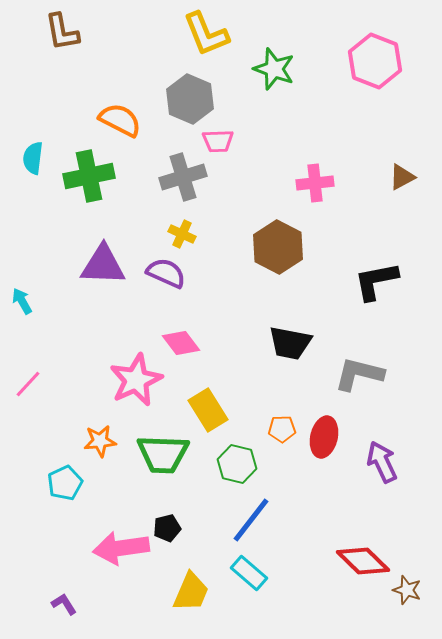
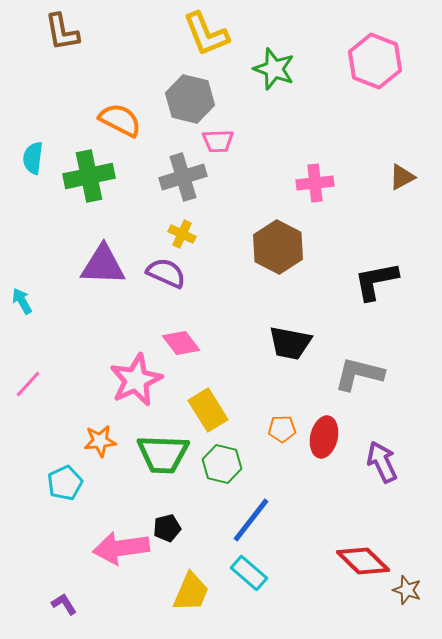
gray hexagon: rotated 9 degrees counterclockwise
green hexagon: moved 15 px left
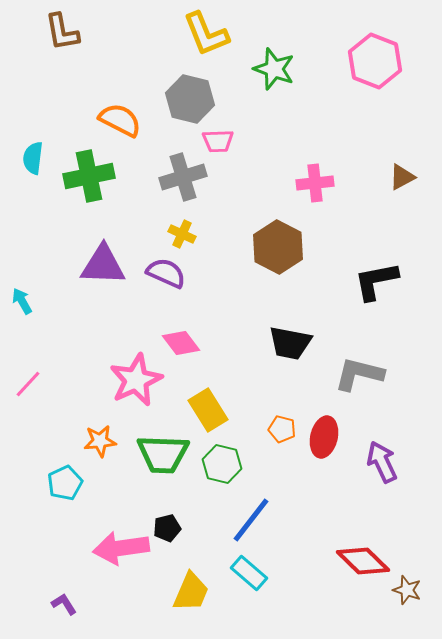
orange pentagon: rotated 16 degrees clockwise
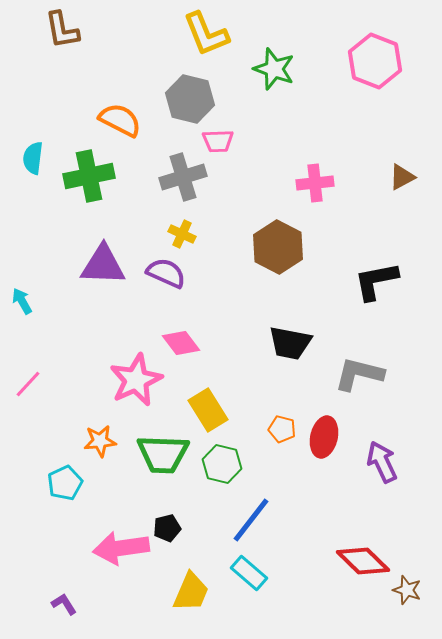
brown L-shape: moved 2 px up
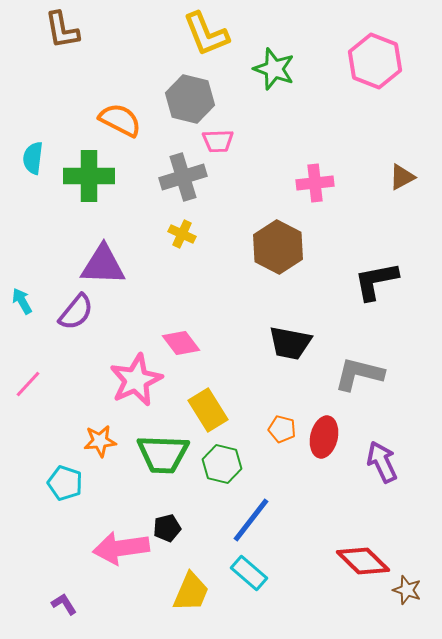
green cross: rotated 12 degrees clockwise
purple semicircle: moved 90 px left, 39 px down; rotated 105 degrees clockwise
cyan pentagon: rotated 28 degrees counterclockwise
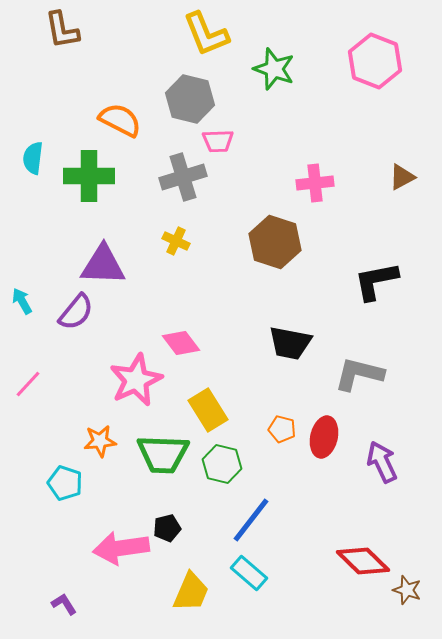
yellow cross: moved 6 px left, 7 px down
brown hexagon: moved 3 px left, 5 px up; rotated 9 degrees counterclockwise
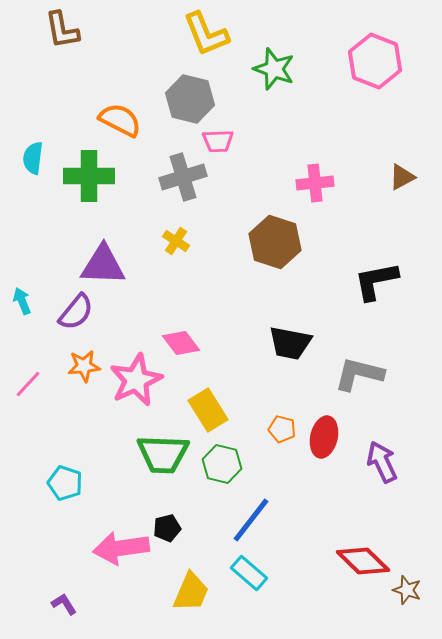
yellow cross: rotated 8 degrees clockwise
cyan arrow: rotated 8 degrees clockwise
orange star: moved 16 px left, 75 px up
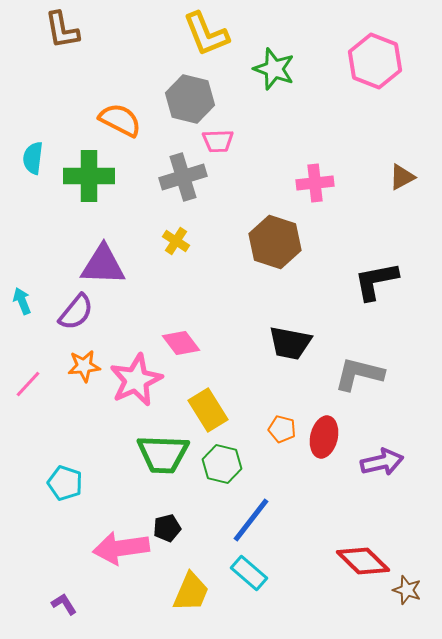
purple arrow: rotated 102 degrees clockwise
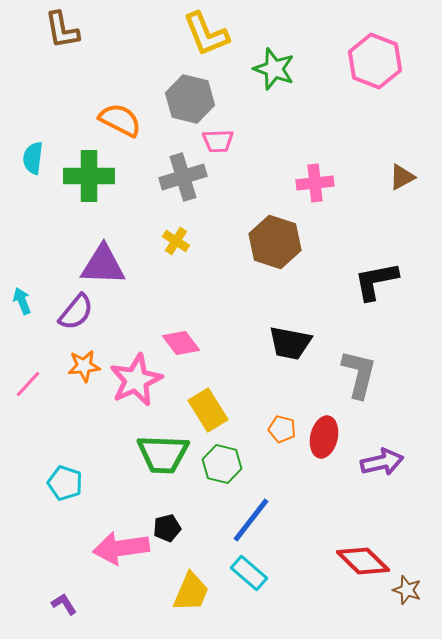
gray L-shape: rotated 90 degrees clockwise
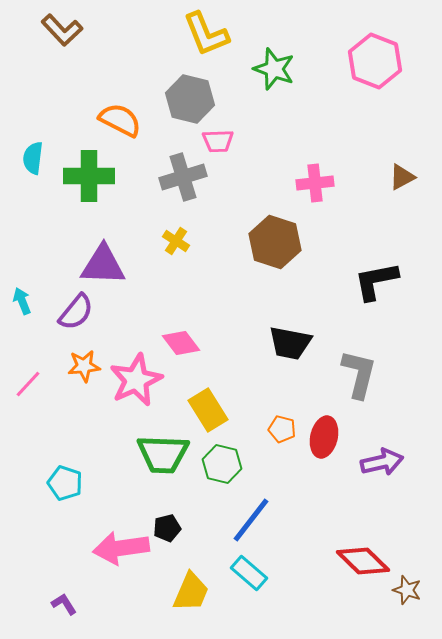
brown L-shape: rotated 33 degrees counterclockwise
